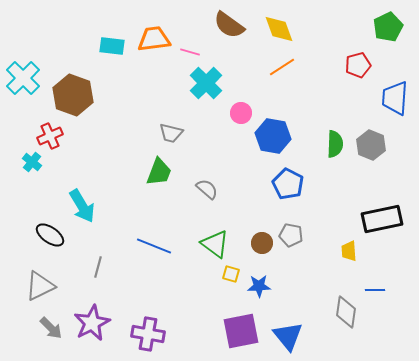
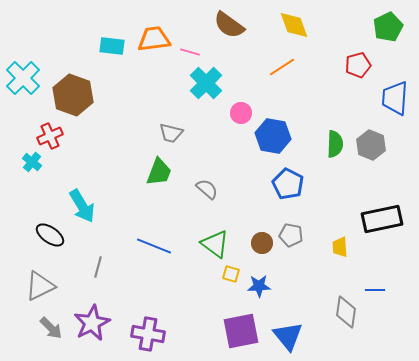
yellow diamond at (279, 29): moved 15 px right, 4 px up
yellow trapezoid at (349, 251): moved 9 px left, 4 px up
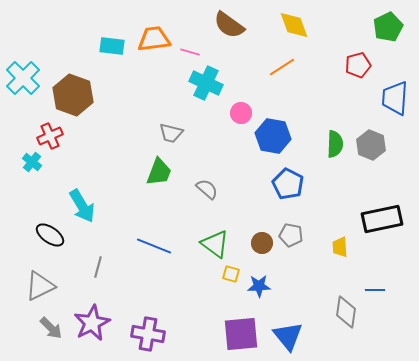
cyan cross at (206, 83): rotated 20 degrees counterclockwise
purple square at (241, 331): moved 3 px down; rotated 6 degrees clockwise
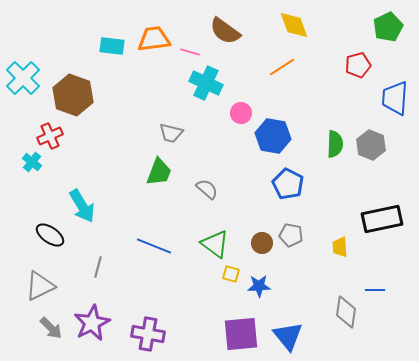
brown semicircle at (229, 25): moved 4 px left, 6 px down
